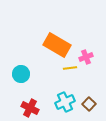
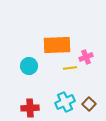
orange rectangle: rotated 32 degrees counterclockwise
cyan circle: moved 8 px right, 8 px up
red cross: rotated 30 degrees counterclockwise
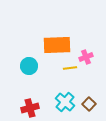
cyan cross: rotated 24 degrees counterclockwise
red cross: rotated 12 degrees counterclockwise
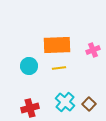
pink cross: moved 7 px right, 7 px up
yellow line: moved 11 px left
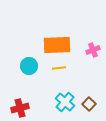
red cross: moved 10 px left
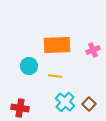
yellow line: moved 4 px left, 8 px down; rotated 16 degrees clockwise
red cross: rotated 24 degrees clockwise
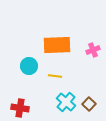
cyan cross: moved 1 px right
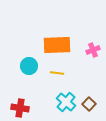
yellow line: moved 2 px right, 3 px up
